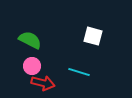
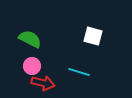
green semicircle: moved 1 px up
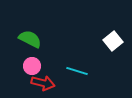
white square: moved 20 px right, 5 px down; rotated 36 degrees clockwise
cyan line: moved 2 px left, 1 px up
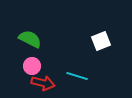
white square: moved 12 px left; rotated 18 degrees clockwise
cyan line: moved 5 px down
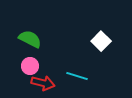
white square: rotated 24 degrees counterclockwise
pink circle: moved 2 px left
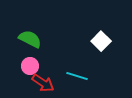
red arrow: rotated 20 degrees clockwise
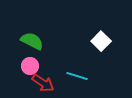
green semicircle: moved 2 px right, 2 px down
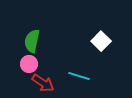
green semicircle: rotated 105 degrees counterclockwise
pink circle: moved 1 px left, 2 px up
cyan line: moved 2 px right
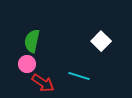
pink circle: moved 2 px left
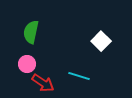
green semicircle: moved 1 px left, 9 px up
